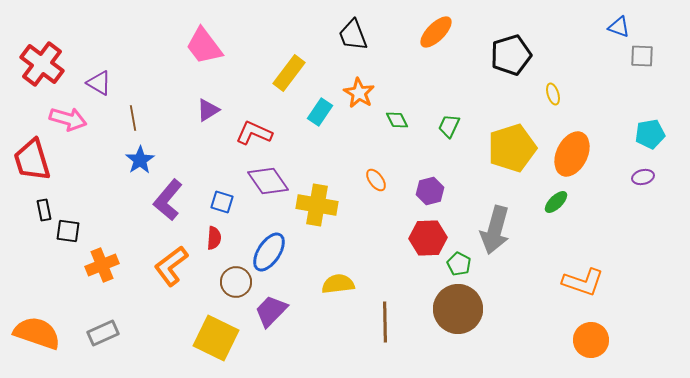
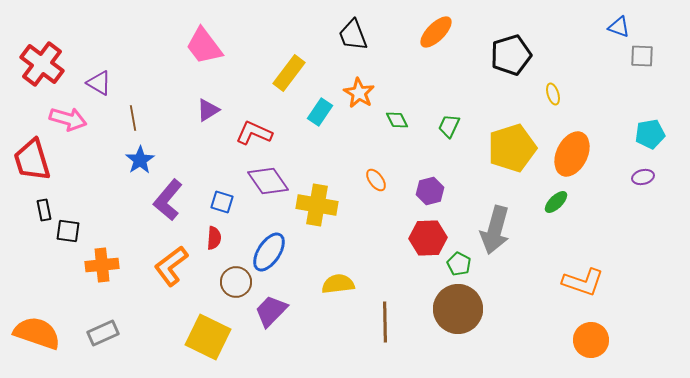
orange cross at (102, 265): rotated 16 degrees clockwise
yellow square at (216, 338): moved 8 px left, 1 px up
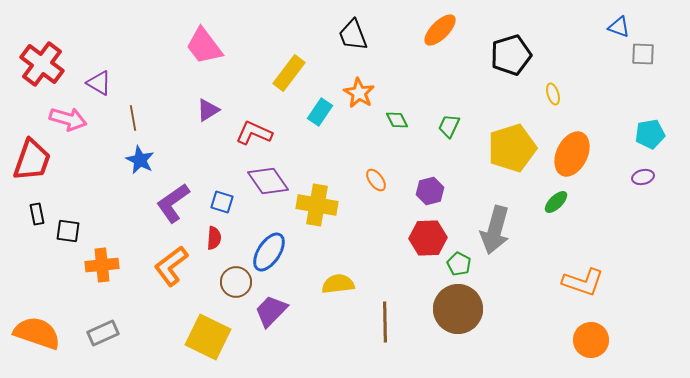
orange ellipse at (436, 32): moved 4 px right, 2 px up
gray square at (642, 56): moved 1 px right, 2 px up
red trapezoid at (32, 160): rotated 144 degrees counterclockwise
blue star at (140, 160): rotated 12 degrees counterclockwise
purple L-shape at (168, 200): moved 5 px right, 3 px down; rotated 15 degrees clockwise
black rectangle at (44, 210): moved 7 px left, 4 px down
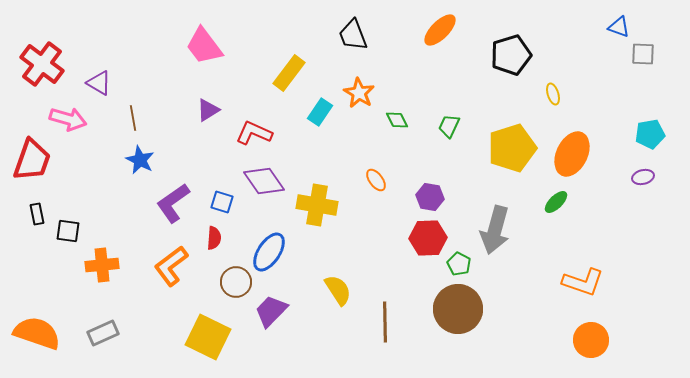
purple diamond at (268, 181): moved 4 px left
purple hexagon at (430, 191): moved 6 px down; rotated 24 degrees clockwise
yellow semicircle at (338, 284): moved 6 px down; rotated 64 degrees clockwise
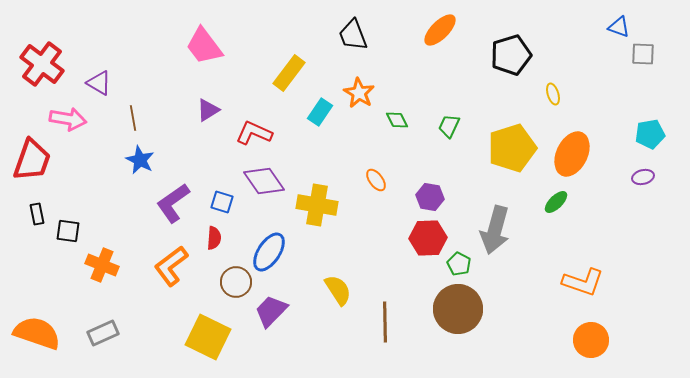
pink arrow at (68, 119): rotated 6 degrees counterclockwise
orange cross at (102, 265): rotated 28 degrees clockwise
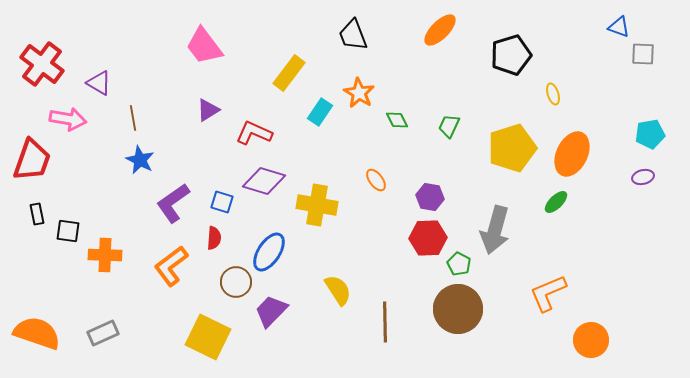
purple diamond at (264, 181): rotated 39 degrees counterclockwise
orange cross at (102, 265): moved 3 px right, 10 px up; rotated 20 degrees counterclockwise
orange L-shape at (583, 282): moved 35 px left, 11 px down; rotated 138 degrees clockwise
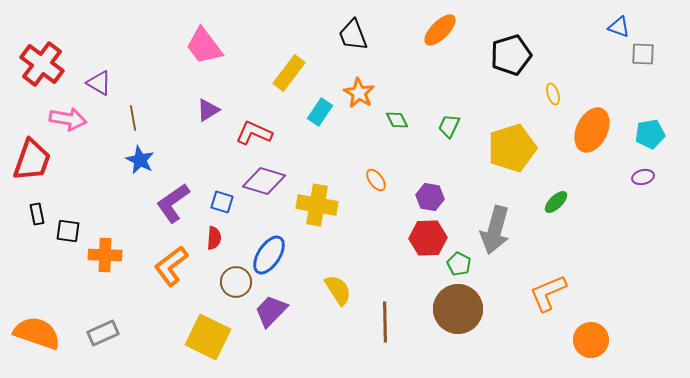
orange ellipse at (572, 154): moved 20 px right, 24 px up
blue ellipse at (269, 252): moved 3 px down
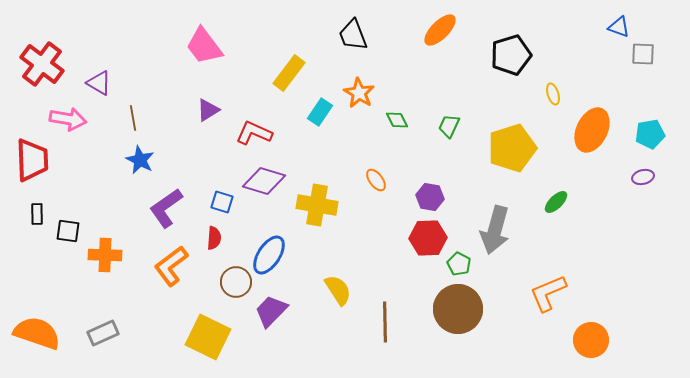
red trapezoid at (32, 160): rotated 21 degrees counterclockwise
purple L-shape at (173, 203): moved 7 px left, 5 px down
black rectangle at (37, 214): rotated 10 degrees clockwise
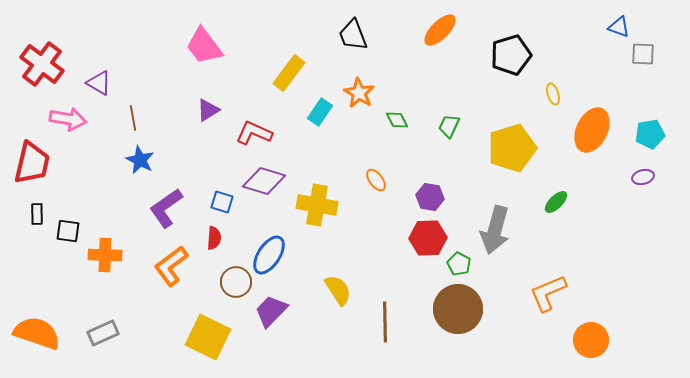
red trapezoid at (32, 160): moved 3 px down; rotated 15 degrees clockwise
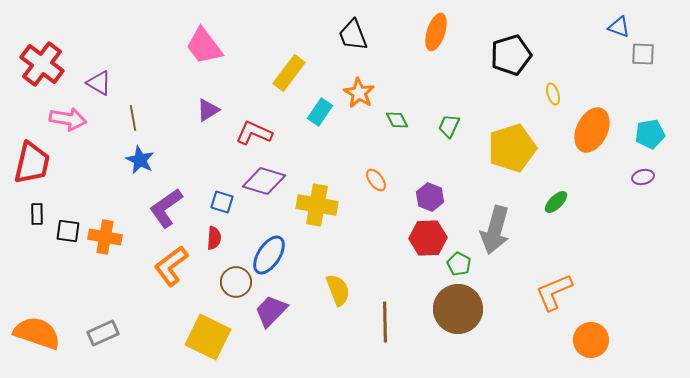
orange ellipse at (440, 30): moved 4 px left, 2 px down; rotated 27 degrees counterclockwise
purple hexagon at (430, 197): rotated 12 degrees clockwise
orange cross at (105, 255): moved 18 px up; rotated 8 degrees clockwise
yellow semicircle at (338, 290): rotated 12 degrees clockwise
orange L-shape at (548, 293): moved 6 px right, 1 px up
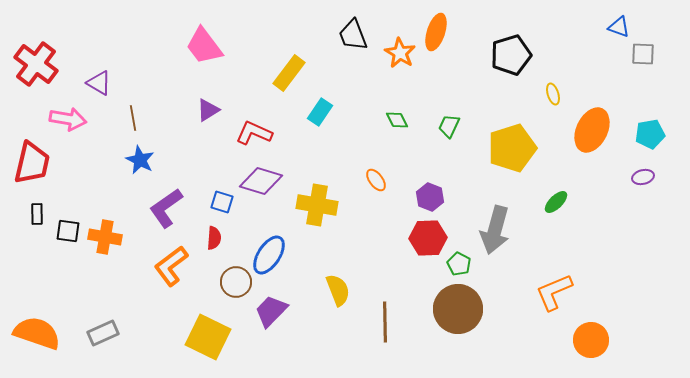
red cross at (42, 64): moved 6 px left
orange star at (359, 93): moved 41 px right, 40 px up
purple diamond at (264, 181): moved 3 px left
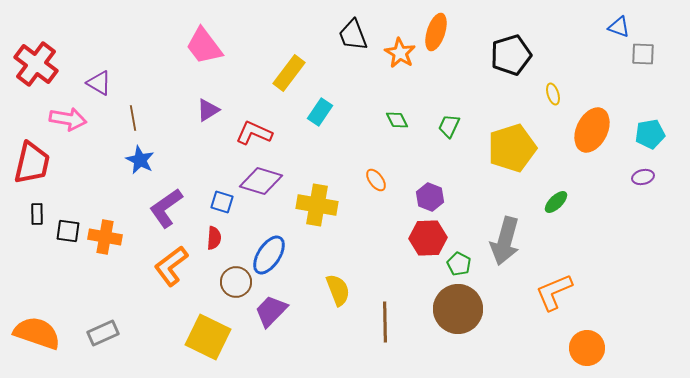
gray arrow at (495, 230): moved 10 px right, 11 px down
orange circle at (591, 340): moved 4 px left, 8 px down
